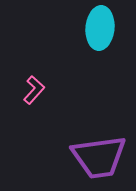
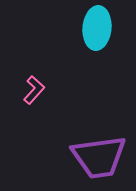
cyan ellipse: moved 3 px left
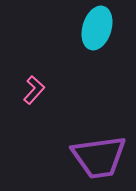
cyan ellipse: rotated 12 degrees clockwise
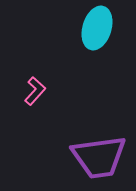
pink L-shape: moved 1 px right, 1 px down
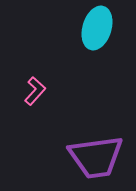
purple trapezoid: moved 3 px left
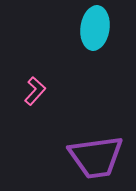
cyan ellipse: moved 2 px left; rotated 9 degrees counterclockwise
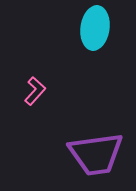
purple trapezoid: moved 3 px up
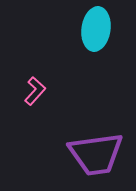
cyan ellipse: moved 1 px right, 1 px down
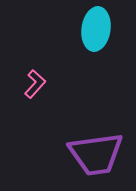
pink L-shape: moved 7 px up
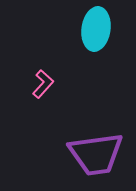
pink L-shape: moved 8 px right
